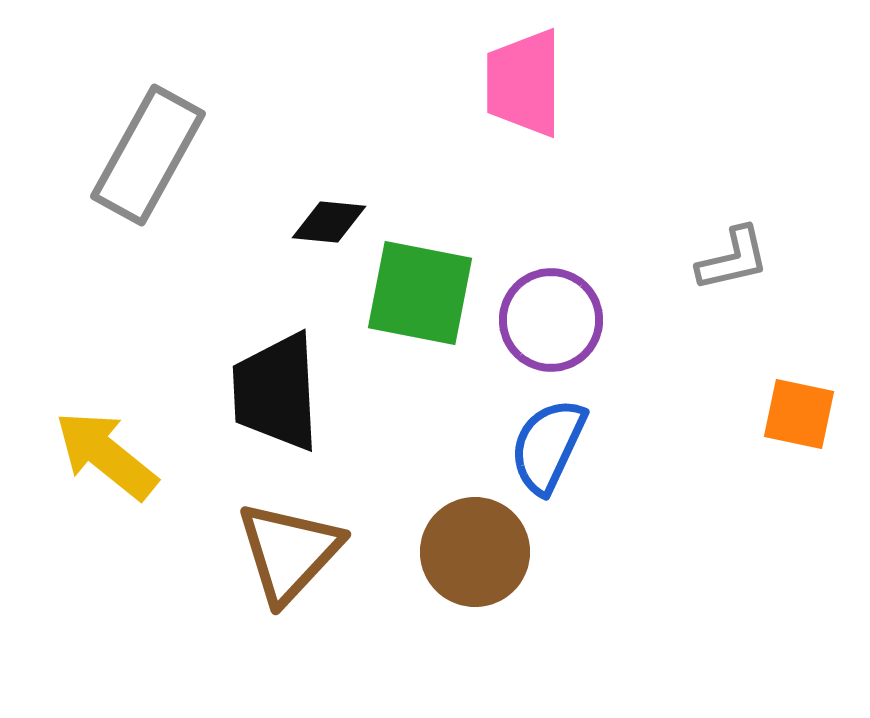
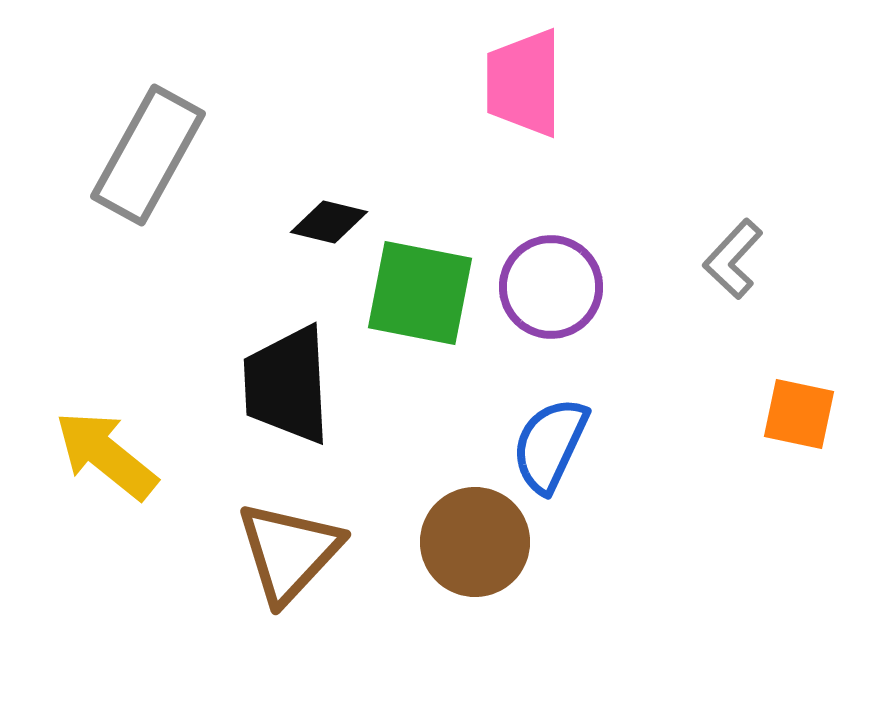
black diamond: rotated 8 degrees clockwise
gray L-shape: rotated 146 degrees clockwise
purple circle: moved 33 px up
black trapezoid: moved 11 px right, 7 px up
blue semicircle: moved 2 px right, 1 px up
brown circle: moved 10 px up
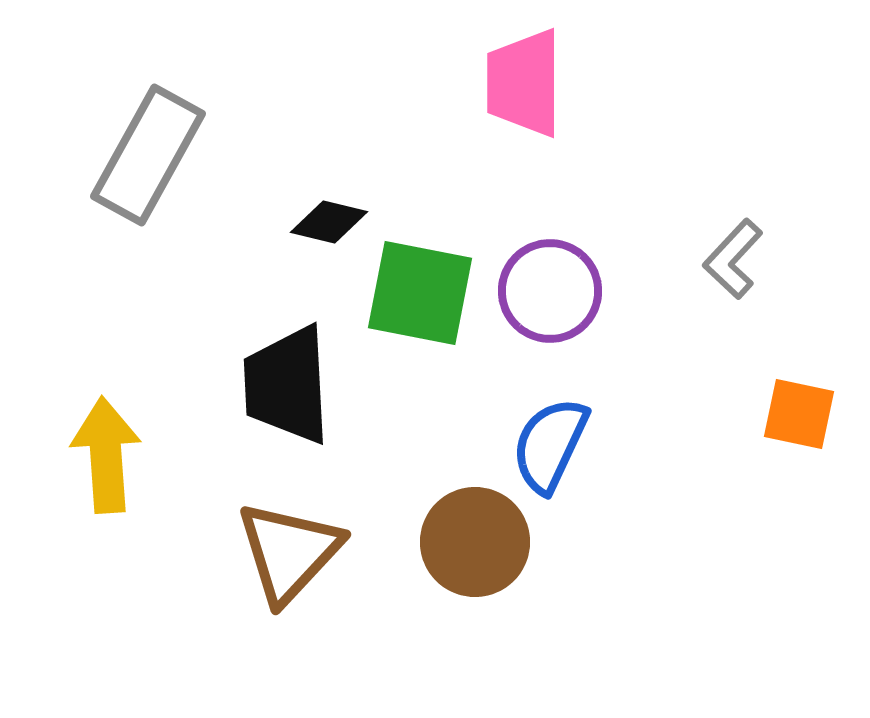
purple circle: moved 1 px left, 4 px down
yellow arrow: rotated 47 degrees clockwise
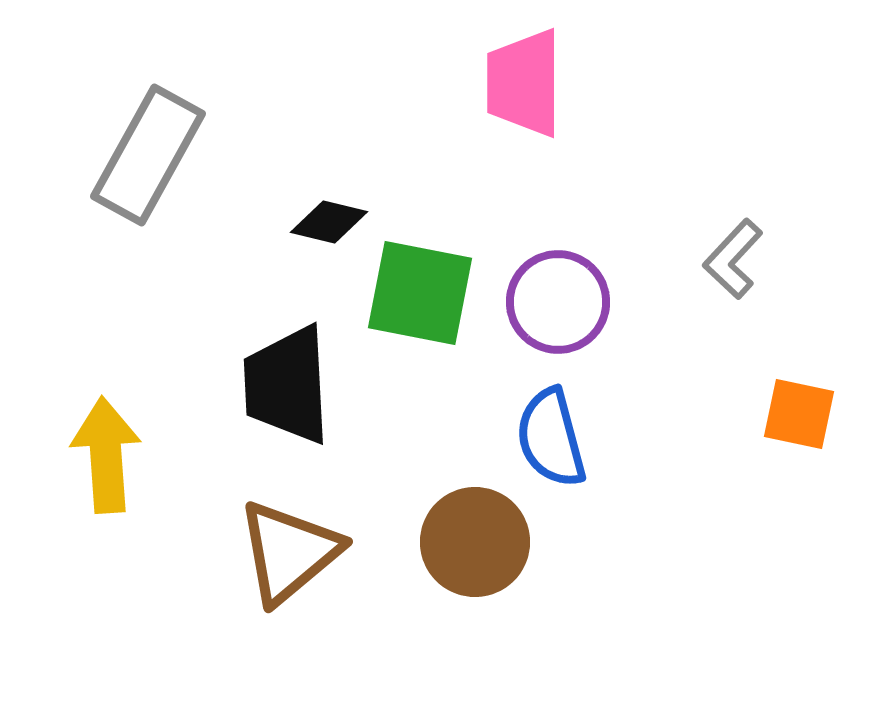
purple circle: moved 8 px right, 11 px down
blue semicircle: moved 1 px right, 7 px up; rotated 40 degrees counterclockwise
brown triangle: rotated 7 degrees clockwise
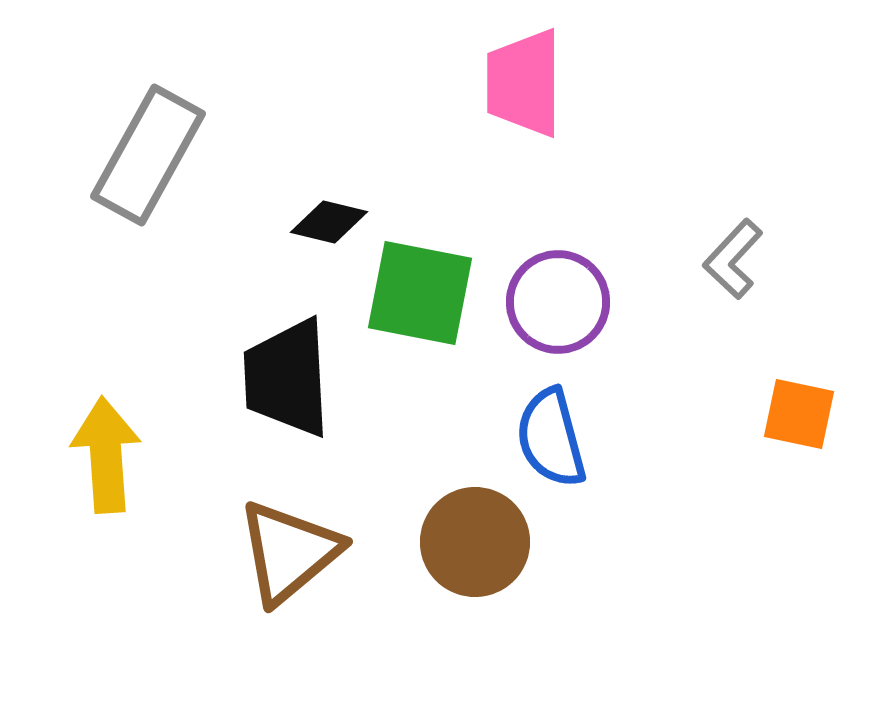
black trapezoid: moved 7 px up
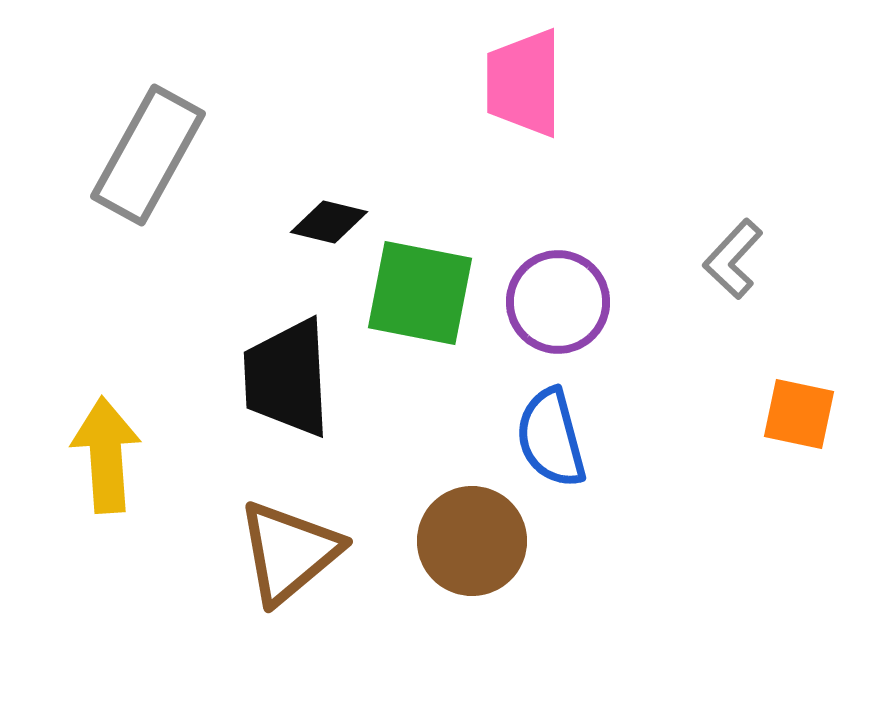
brown circle: moved 3 px left, 1 px up
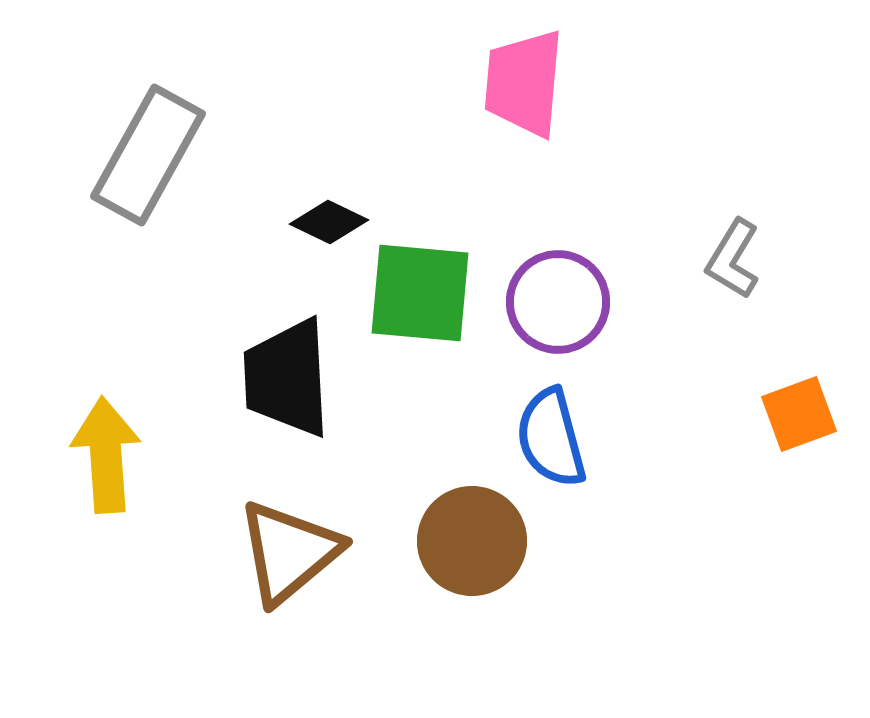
pink trapezoid: rotated 5 degrees clockwise
black diamond: rotated 12 degrees clockwise
gray L-shape: rotated 12 degrees counterclockwise
green square: rotated 6 degrees counterclockwise
orange square: rotated 32 degrees counterclockwise
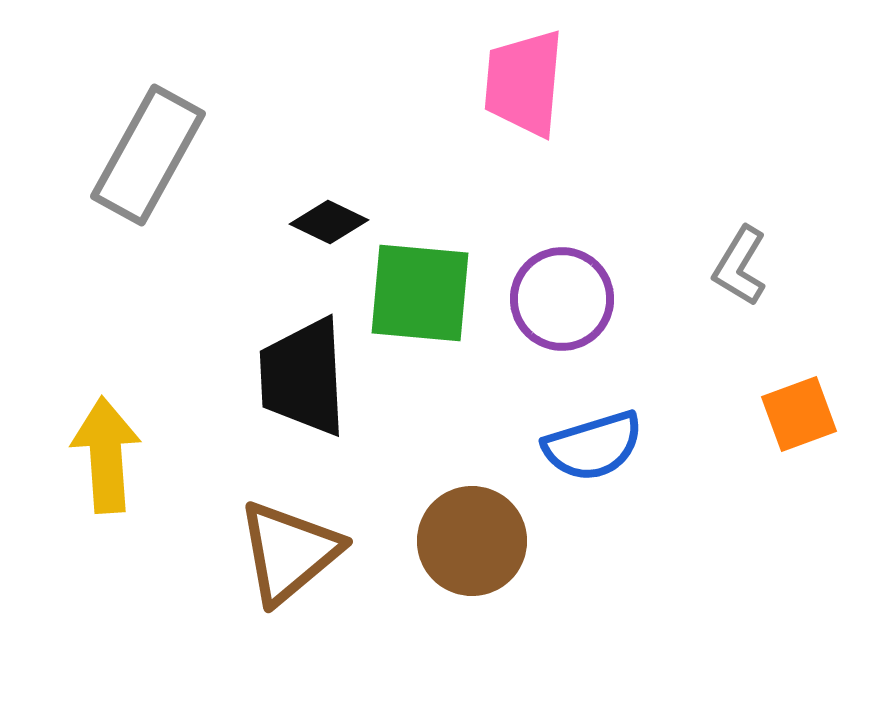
gray L-shape: moved 7 px right, 7 px down
purple circle: moved 4 px right, 3 px up
black trapezoid: moved 16 px right, 1 px up
blue semicircle: moved 42 px right, 8 px down; rotated 92 degrees counterclockwise
